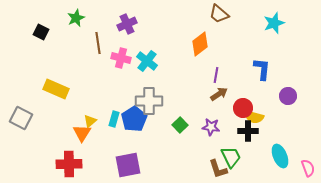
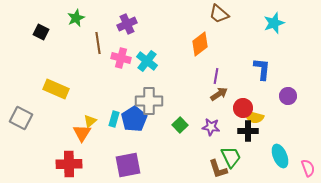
purple line: moved 1 px down
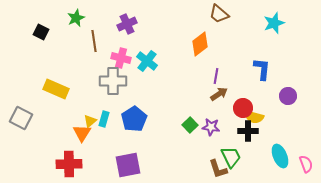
brown line: moved 4 px left, 2 px up
gray cross: moved 36 px left, 20 px up
cyan rectangle: moved 10 px left
green square: moved 10 px right
pink semicircle: moved 2 px left, 4 px up
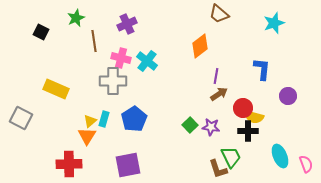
orange diamond: moved 2 px down
orange triangle: moved 5 px right, 3 px down
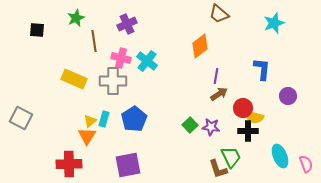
black square: moved 4 px left, 2 px up; rotated 21 degrees counterclockwise
yellow rectangle: moved 18 px right, 10 px up
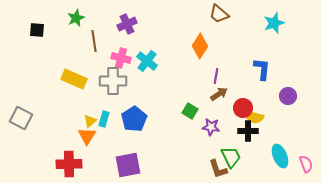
orange diamond: rotated 20 degrees counterclockwise
green square: moved 14 px up; rotated 14 degrees counterclockwise
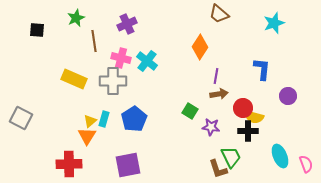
orange diamond: moved 1 px down
brown arrow: rotated 24 degrees clockwise
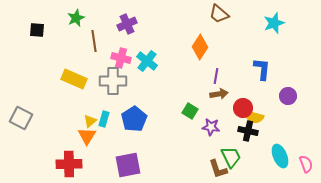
black cross: rotated 12 degrees clockwise
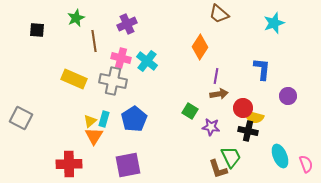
gray cross: rotated 12 degrees clockwise
orange triangle: moved 7 px right
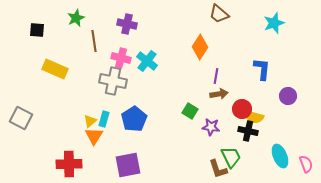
purple cross: rotated 36 degrees clockwise
yellow rectangle: moved 19 px left, 10 px up
red circle: moved 1 px left, 1 px down
